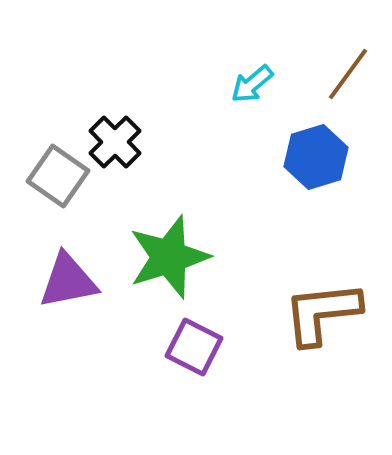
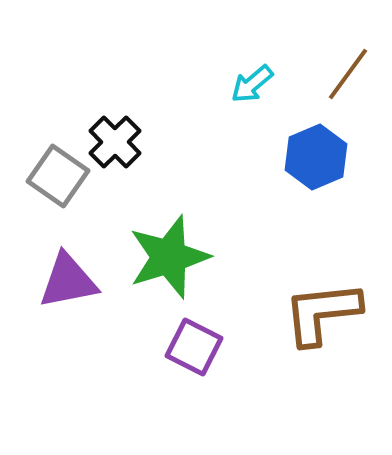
blue hexagon: rotated 6 degrees counterclockwise
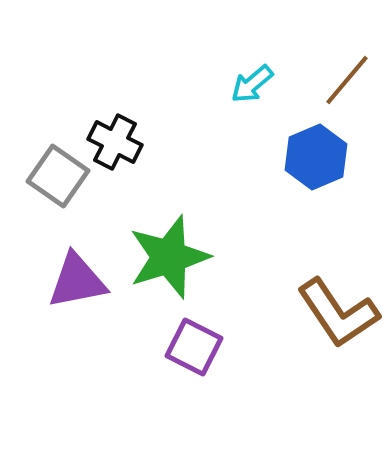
brown line: moved 1 px left, 6 px down; rotated 4 degrees clockwise
black cross: rotated 18 degrees counterclockwise
purple triangle: moved 9 px right
brown L-shape: moved 16 px right; rotated 118 degrees counterclockwise
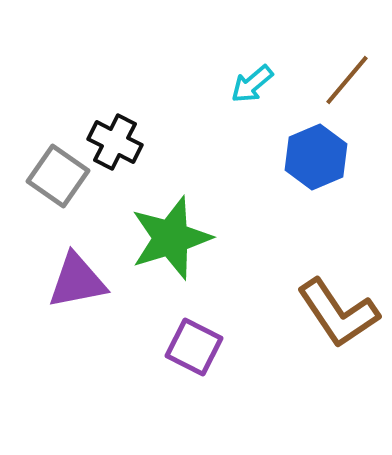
green star: moved 2 px right, 19 px up
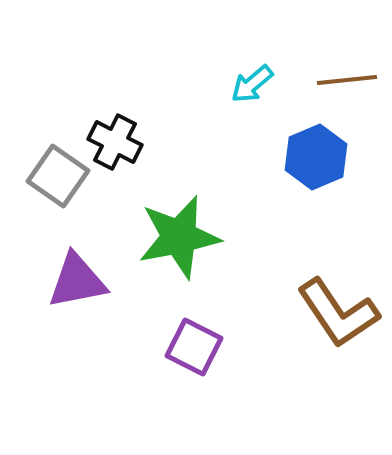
brown line: rotated 44 degrees clockwise
green star: moved 8 px right, 1 px up; rotated 6 degrees clockwise
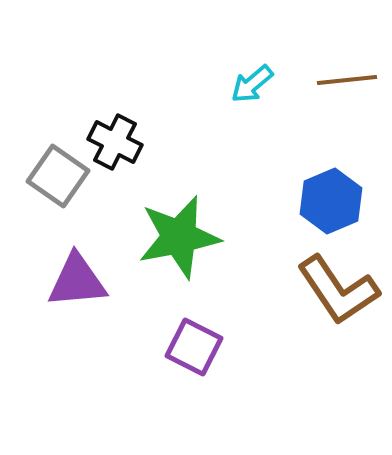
blue hexagon: moved 15 px right, 44 px down
purple triangle: rotated 6 degrees clockwise
brown L-shape: moved 23 px up
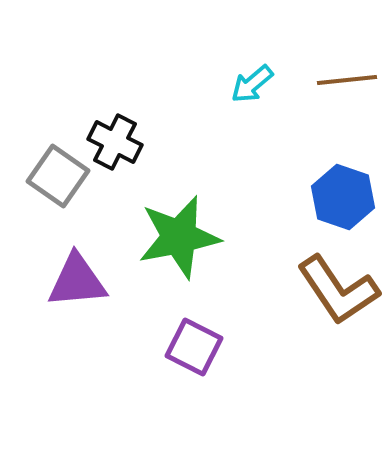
blue hexagon: moved 12 px right, 4 px up; rotated 18 degrees counterclockwise
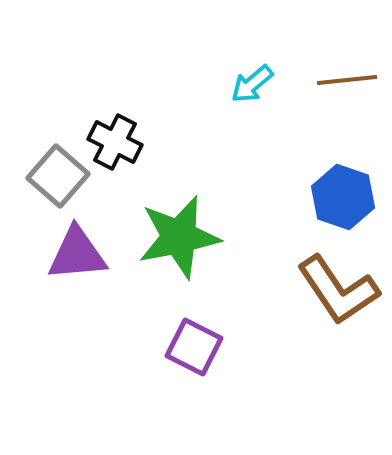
gray square: rotated 6 degrees clockwise
purple triangle: moved 27 px up
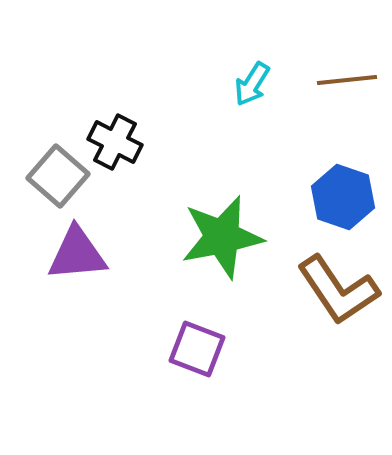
cyan arrow: rotated 18 degrees counterclockwise
green star: moved 43 px right
purple square: moved 3 px right, 2 px down; rotated 6 degrees counterclockwise
